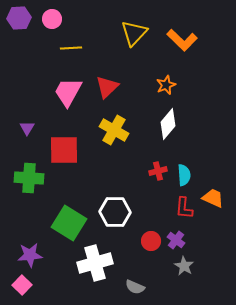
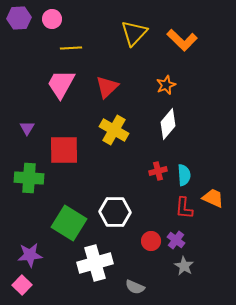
pink trapezoid: moved 7 px left, 8 px up
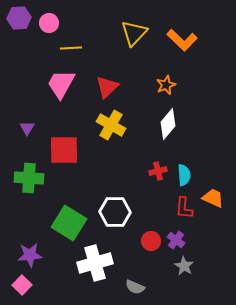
pink circle: moved 3 px left, 4 px down
yellow cross: moved 3 px left, 5 px up
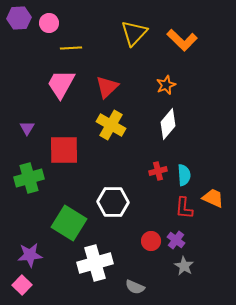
green cross: rotated 20 degrees counterclockwise
white hexagon: moved 2 px left, 10 px up
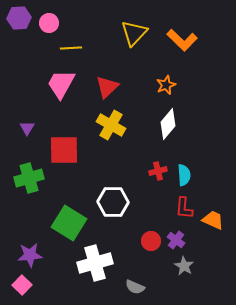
orange trapezoid: moved 22 px down
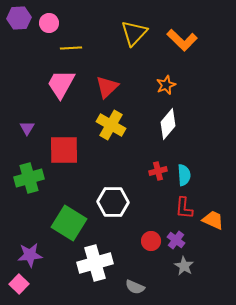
pink square: moved 3 px left, 1 px up
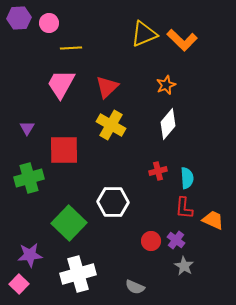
yellow triangle: moved 10 px right, 1 px down; rotated 24 degrees clockwise
cyan semicircle: moved 3 px right, 3 px down
green square: rotated 12 degrees clockwise
white cross: moved 17 px left, 11 px down
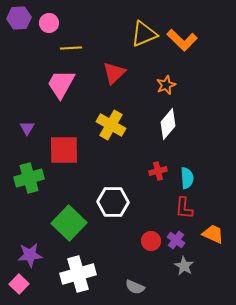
red triangle: moved 7 px right, 14 px up
orange trapezoid: moved 14 px down
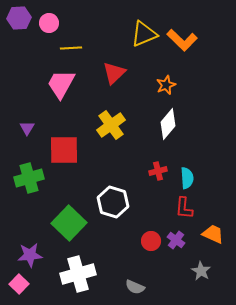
yellow cross: rotated 24 degrees clockwise
white hexagon: rotated 16 degrees clockwise
gray star: moved 17 px right, 5 px down
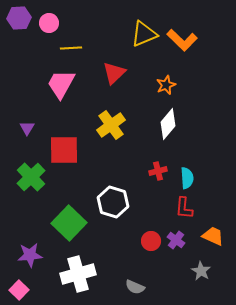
green cross: moved 2 px right, 1 px up; rotated 28 degrees counterclockwise
orange trapezoid: moved 2 px down
pink square: moved 6 px down
